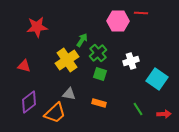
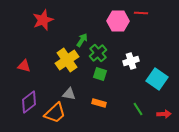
red star: moved 6 px right, 7 px up; rotated 15 degrees counterclockwise
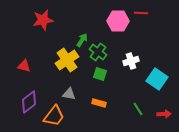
red star: rotated 10 degrees clockwise
green cross: moved 1 px up; rotated 12 degrees counterclockwise
orange trapezoid: moved 1 px left, 3 px down; rotated 10 degrees counterclockwise
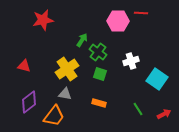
yellow cross: moved 9 px down
gray triangle: moved 4 px left
red arrow: rotated 24 degrees counterclockwise
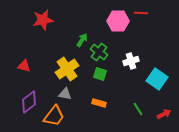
green cross: moved 1 px right
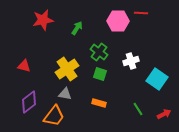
green arrow: moved 5 px left, 12 px up
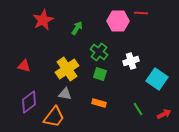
red star: rotated 15 degrees counterclockwise
orange trapezoid: moved 1 px down
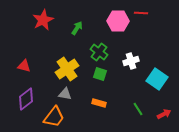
purple diamond: moved 3 px left, 3 px up
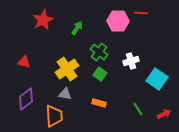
red triangle: moved 4 px up
green square: rotated 16 degrees clockwise
orange trapezoid: moved 1 px up; rotated 40 degrees counterclockwise
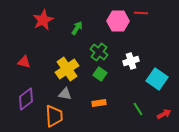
orange rectangle: rotated 24 degrees counterclockwise
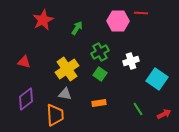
green cross: moved 1 px right; rotated 24 degrees clockwise
orange trapezoid: moved 1 px right, 1 px up
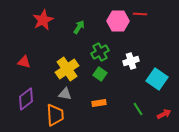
red line: moved 1 px left, 1 px down
green arrow: moved 2 px right, 1 px up
